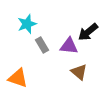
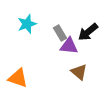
gray rectangle: moved 18 px right, 12 px up
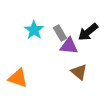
cyan star: moved 7 px right, 6 px down; rotated 18 degrees counterclockwise
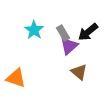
gray rectangle: moved 3 px right
purple triangle: rotated 48 degrees counterclockwise
orange triangle: moved 2 px left
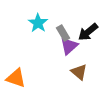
cyan star: moved 4 px right, 7 px up
